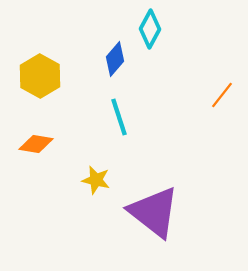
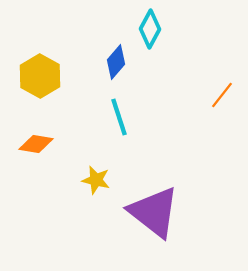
blue diamond: moved 1 px right, 3 px down
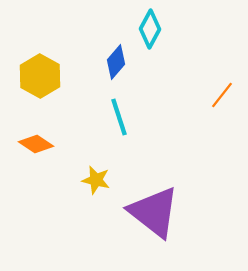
orange diamond: rotated 24 degrees clockwise
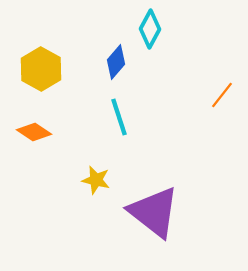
yellow hexagon: moved 1 px right, 7 px up
orange diamond: moved 2 px left, 12 px up
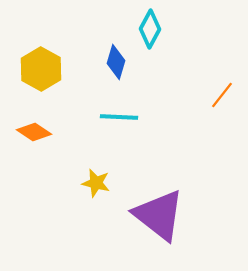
blue diamond: rotated 24 degrees counterclockwise
cyan line: rotated 69 degrees counterclockwise
yellow star: moved 3 px down
purple triangle: moved 5 px right, 3 px down
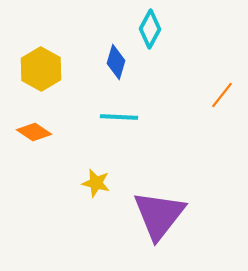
purple triangle: rotated 30 degrees clockwise
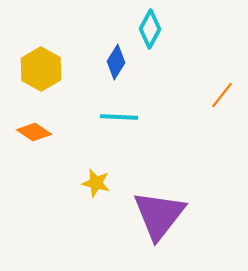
blue diamond: rotated 16 degrees clockwise
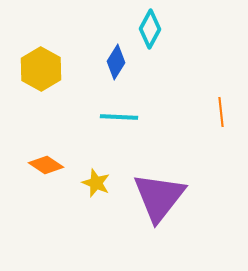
orange line: moved 1 px left, 17 px down; rotated 44 degrees counterclockwise
orange diamond: moved 12 px right, 33 px down
yellow star: rotated 8 degrees clockwise
purple triangle: moved 18 px up
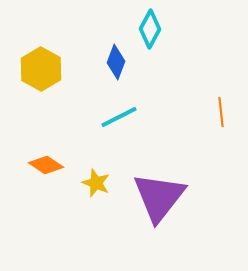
blue diamond: rotated 12 degrees counterclockwise
cyan line: rotated 30 degrees counterclockwise
